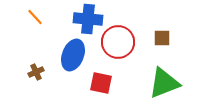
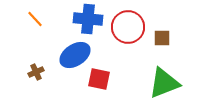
orange line: moved 2 px down
red circle: moved 10 px right, 15 px up
blue ellipse: moved 2 px right; rotated 36 degrees clockwise
red square: moved 2 px left, 4 px up
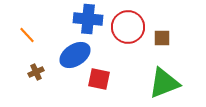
orange line: moved 8 px left, 16 px down
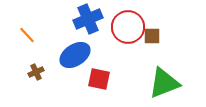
blue cross: rotated 28 degrees counterclockwise
brown square: moved 10 px left, 2 px up
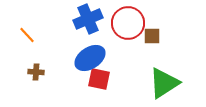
red circle: moved 4 px up
blue ellipse: moved 15 px right, 3 px down
brown cross: rotated 28 degrees clockwise
green triangle: rotated 12 degrees counterclockwise
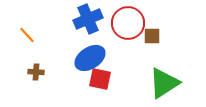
red square: moved 1 px right
